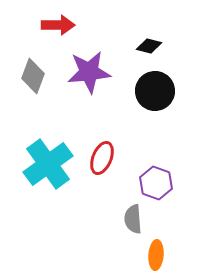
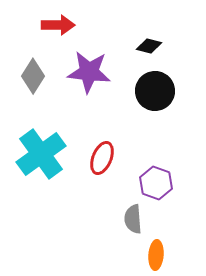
purple star: rotated 12 degrees clockwise
gray diamond: rotated 12 degrees clockwise
cyan cross: moved 7 px left, 10 px up
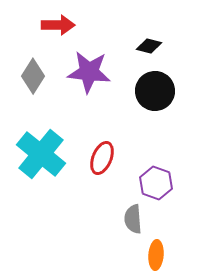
cyan cross: rotated 15 degrees counterclockwise
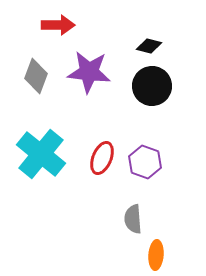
gray diamond: moved 3 px right; rotated 12 degrees counterclockwise
black circle: moved 3 px left, 5 px up
purple hexagon: moved 11 px left, 21 px up
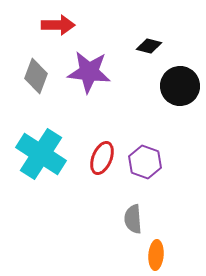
black circle: moved 28 px right
cyan cross: rotated 6 degrees counterclockwise
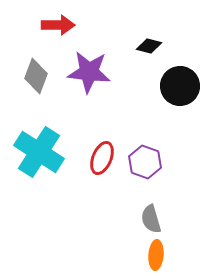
cyan cross: moved 2 px left, 2 px up
gray semicircle: moved 18 px right; rotated 12 degrees counterclockwise
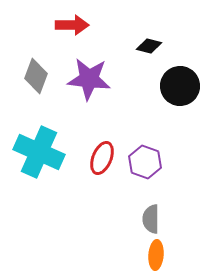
red arrow: moved 14 px right
purple star: moved 7 px down
cyan cross: rotated 9 degrees counterclockwise
gray semicircle: rotated 16 degrees clockwise
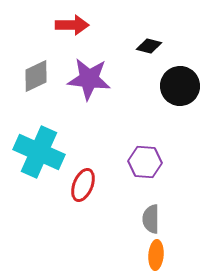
gray diamond: rotated 44 degrees clockwise
red ellipse: moved 19 px left, 27 px down
purple hexagon: rotated 16 degrees counterclockwise
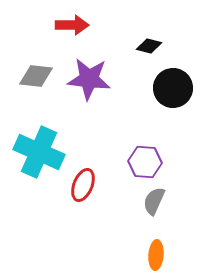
gray diamond: rotated 32 degrees clockwise
black circle: moved 7 px left, 2 px down
gray semicircle: moved 3 px right, 18 px up; rotated 24 degrees clockwise
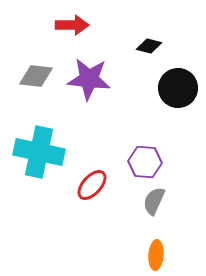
black circle: moved 5 px right
cyan cross: rotated 12 degrees counterclockwise
red ellipse: moved 9 px right; rotated 20 degrees clockwise
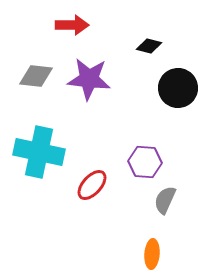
gray semicircle: moved 11 px right, 1 px up
orange ellipse: moved 4 px left, 1 px up
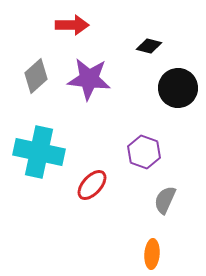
gray diamond: rotated 48 degrees counterclockwise
purple hexagon: moved 1 px left, 10 px up; rotated 16 degrees clockwise
